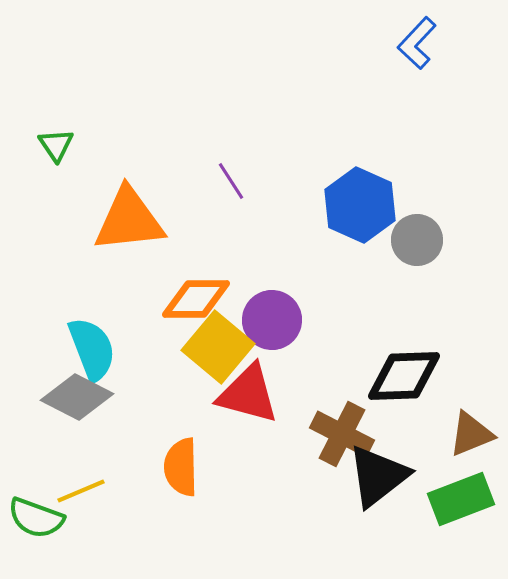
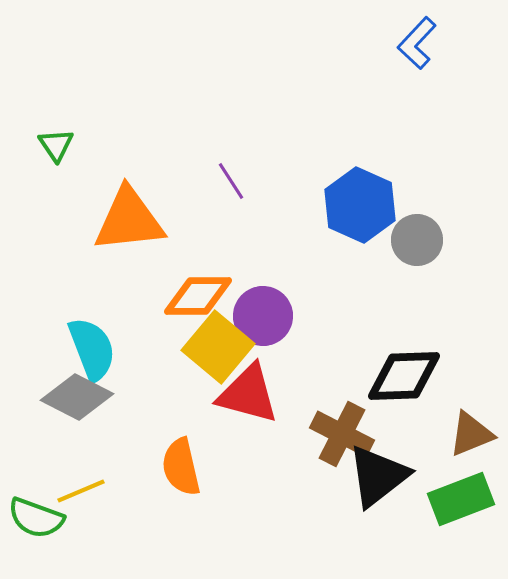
orange diamond: moved 2 px right, 3 px up
purple circle: moved 9 px left, 4 px up
orange semicircle: rotated 12 degrees counterclockwise
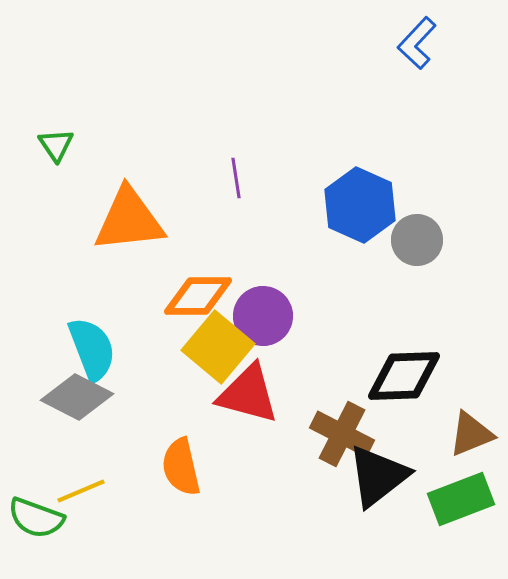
purple line: moved 5 px right, 3 px up; rotated 24 degrees clockwise
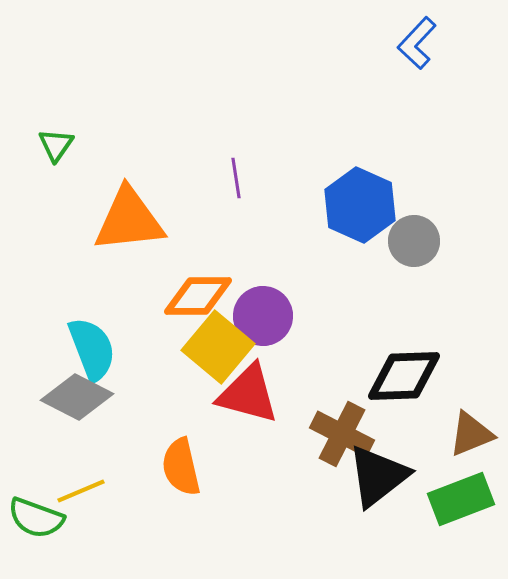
green triangle: rotated 9 degrees clockwise
gray circle: moved 3 px left, 1 px down
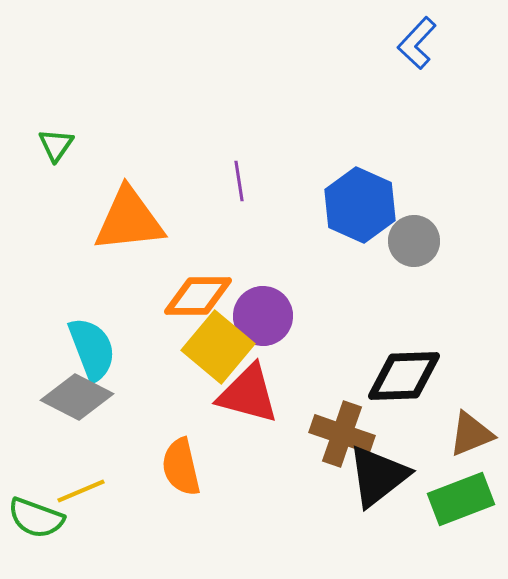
purple line: moved 3 px right, 3 px down
brown cross: rotated 8 degrees counterclockwise
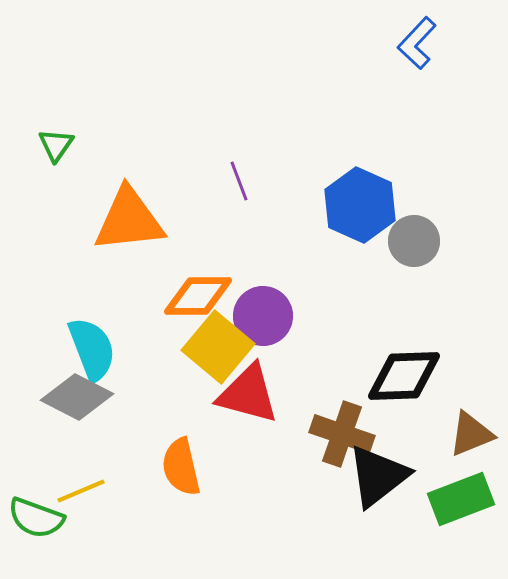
purple line: rotated 12 degrees counterclockwise
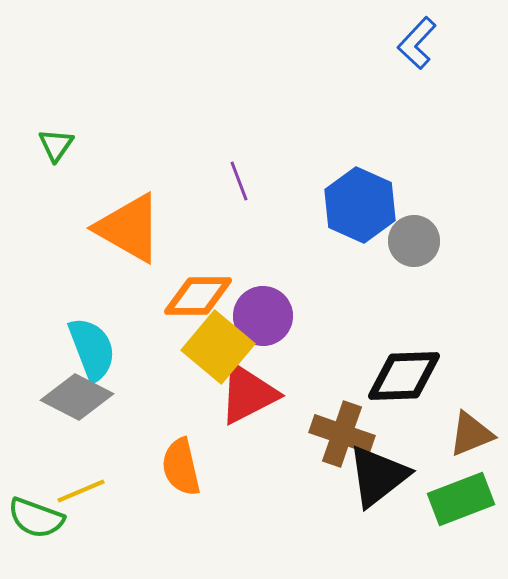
orange triangle: moved 8 px down; rotated 36 degrees clockwise
red triangle: rotated 42 degrees counterclockwise
